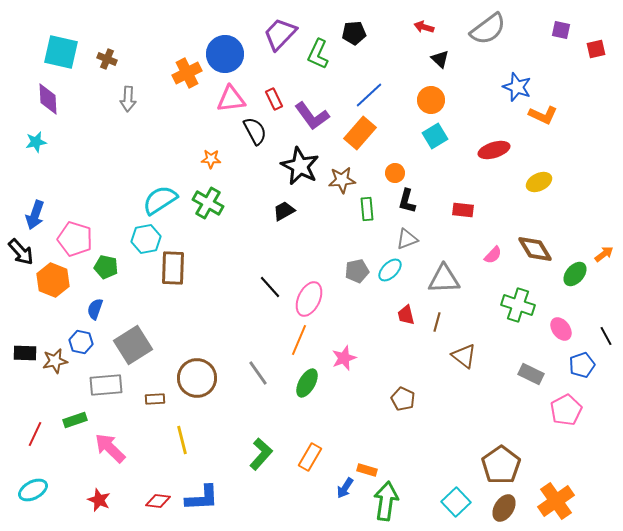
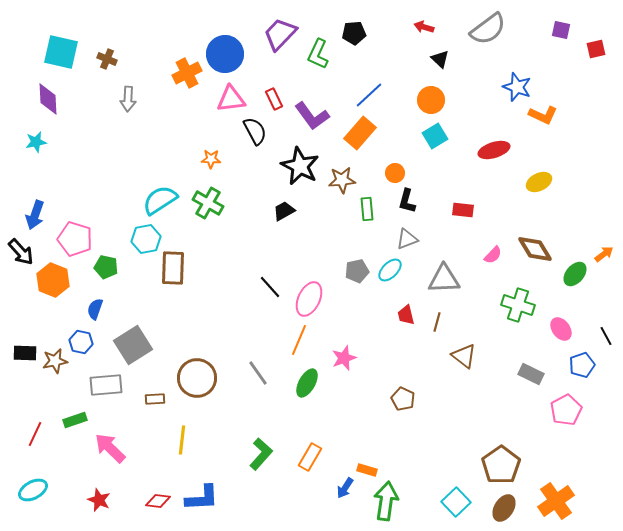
yellow line at (182, 440): rotated 20 degrees clockwise
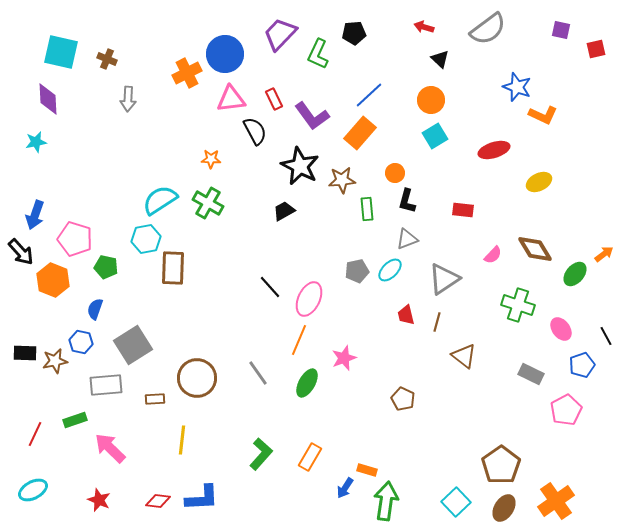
gray triangle at (444, 279): rotated 32 degrees counterclockwise
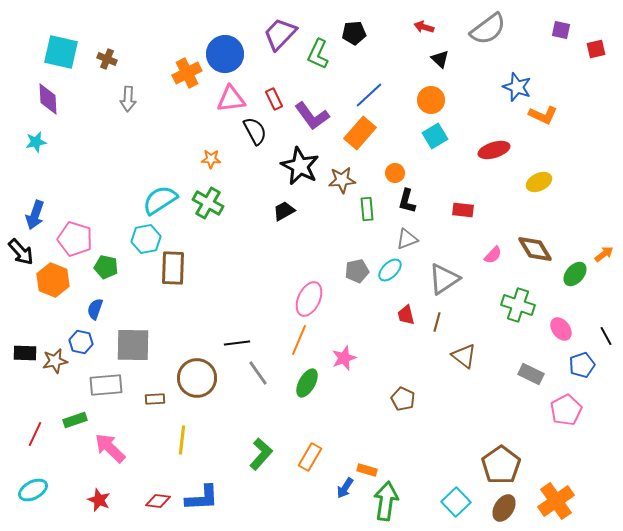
black line at (270, 287): moved 33 px left, 56 px down; rotated 55 degrees counterclockwise
gray square at (133, 345): rotated 33 degrees clockwise
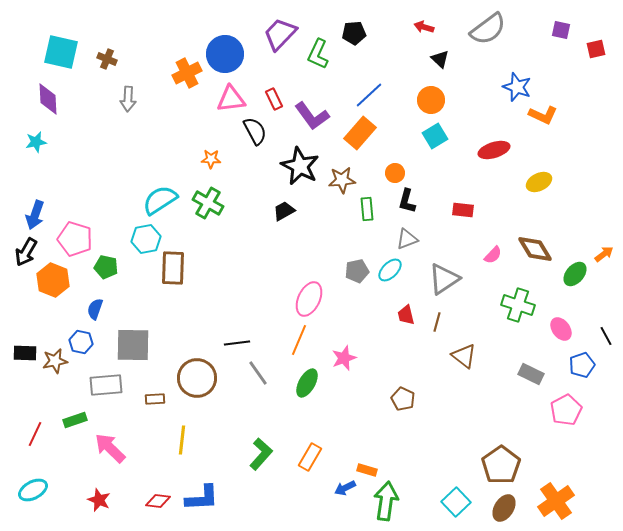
black arrow at (21, 252): moved 5 px right; rotated 72 degrees clockwise
blue arrow at (345, 488): rotated 30 degrees clockwise
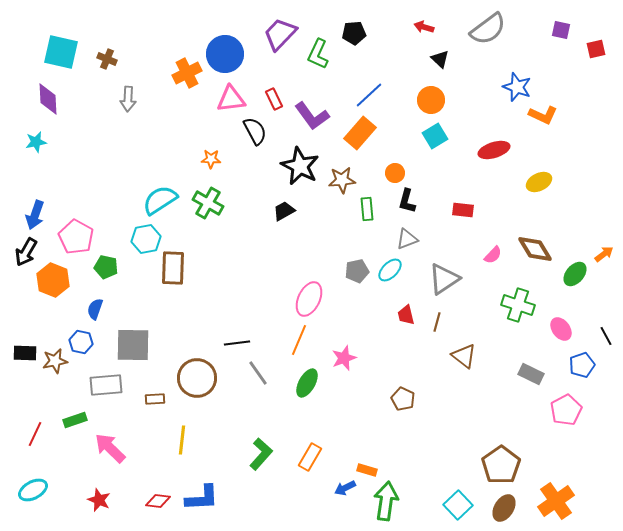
pink pentagon at (75, 239): moved 1 px right, 2 px up; rotated 12 degrees clockwise
cyan square at (456, 502): moved 2 px right, 3 px down
